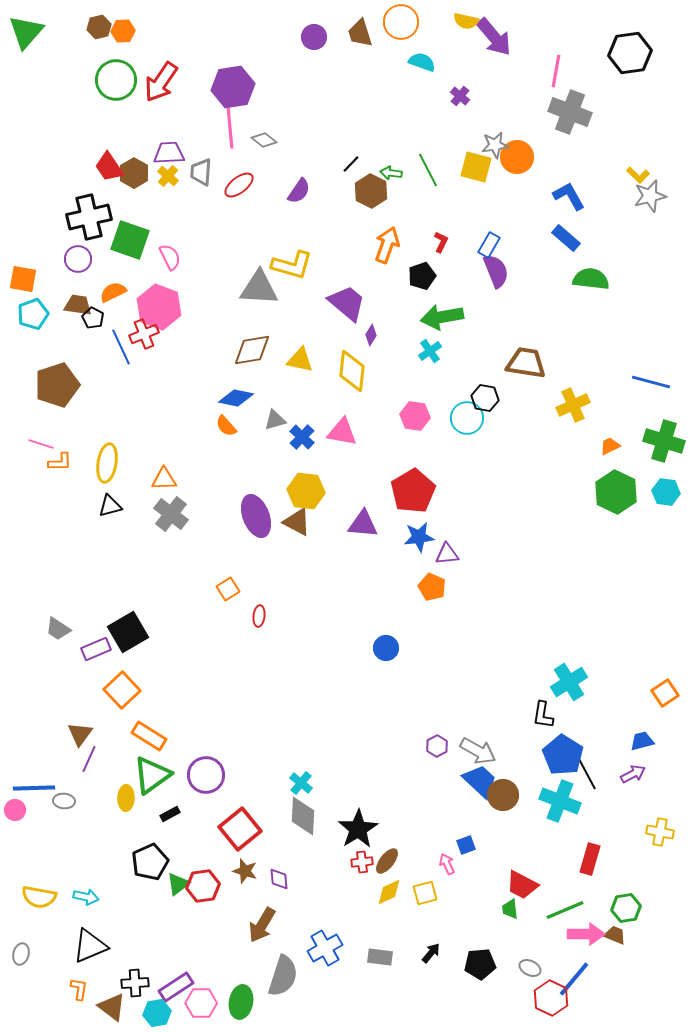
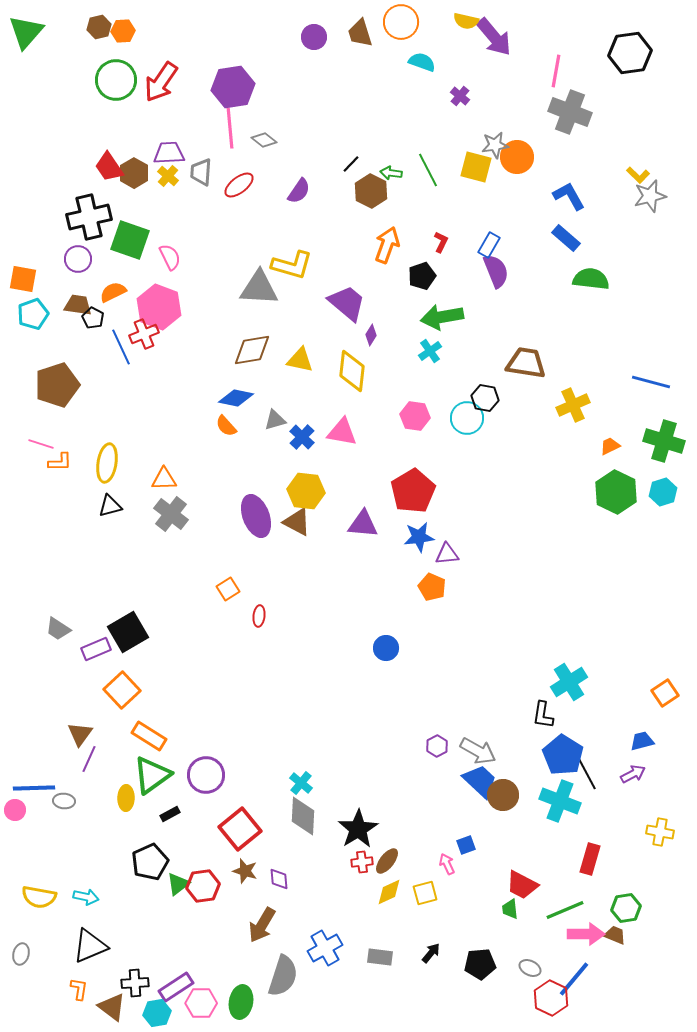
cyan hexagon at (666, 492): moved 3 px left; rotated 24 degrees counterclockwise
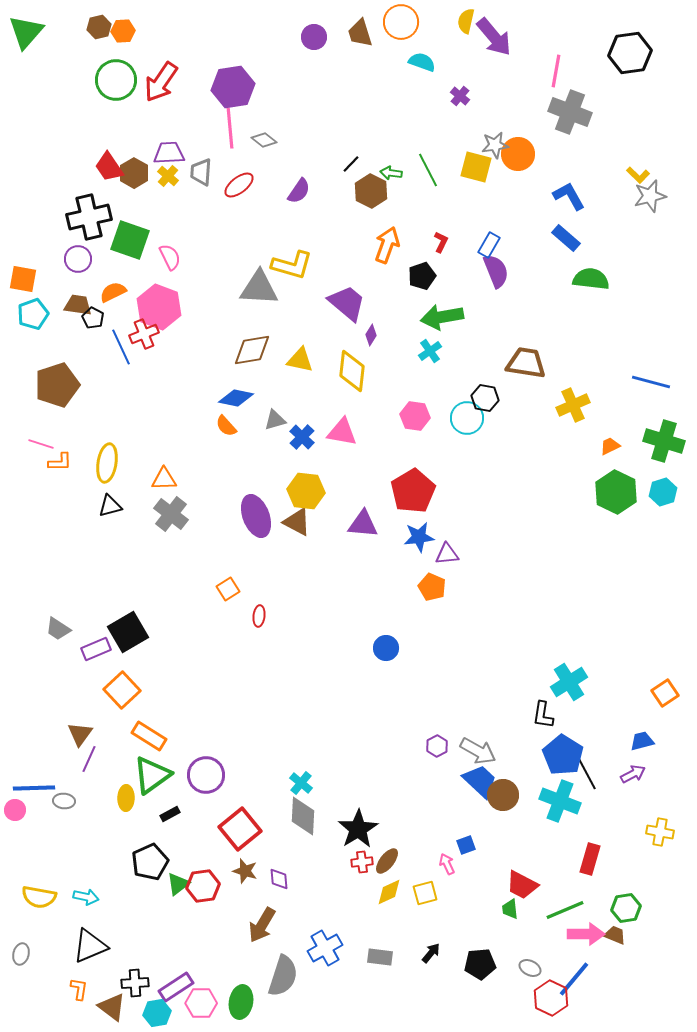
yellow semicircle at (466, 21): rotated 90 degrees clockwise
orange circle at (517, 157): moved 1 px right, 3 px up
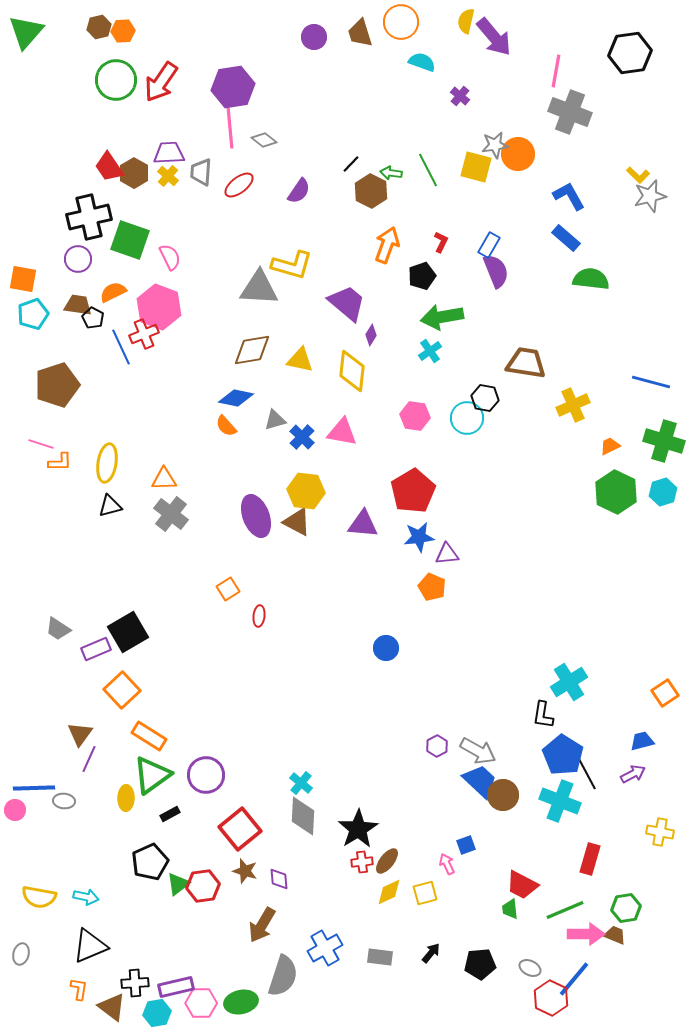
purple rectangle at (176, 987): rotated 20 degrees clockwise
green ellipse at (241, 1002): rotated 68 degrees clockwise
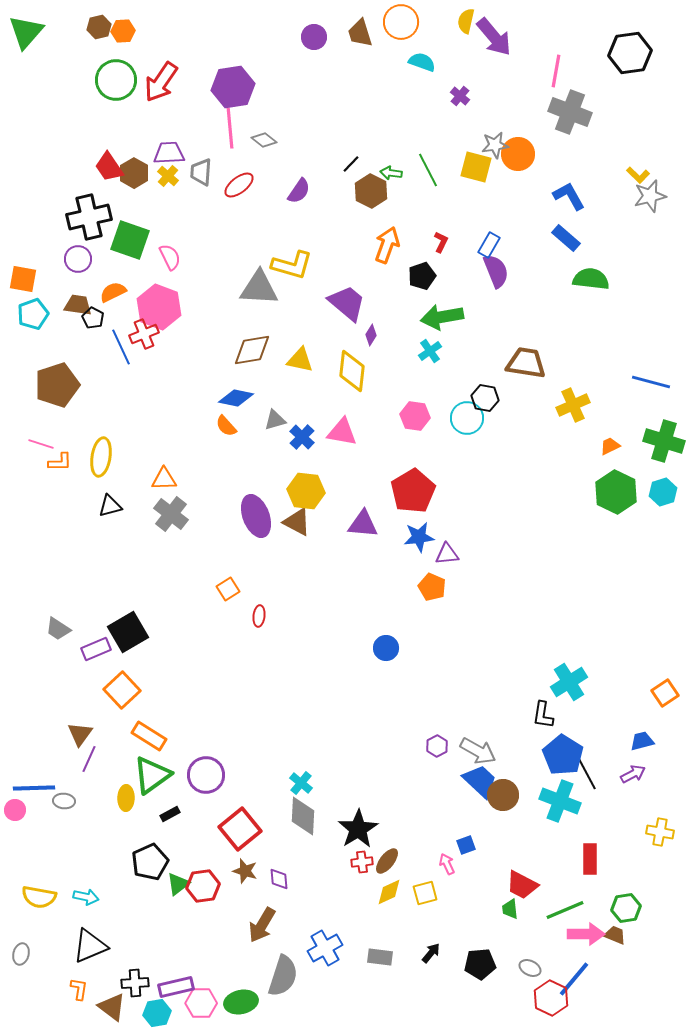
yellow ellipse at (107, 463): moved 6 px left, 6 px up
red rectangle at (590, 859): rotated 16 degrees counterclockwise
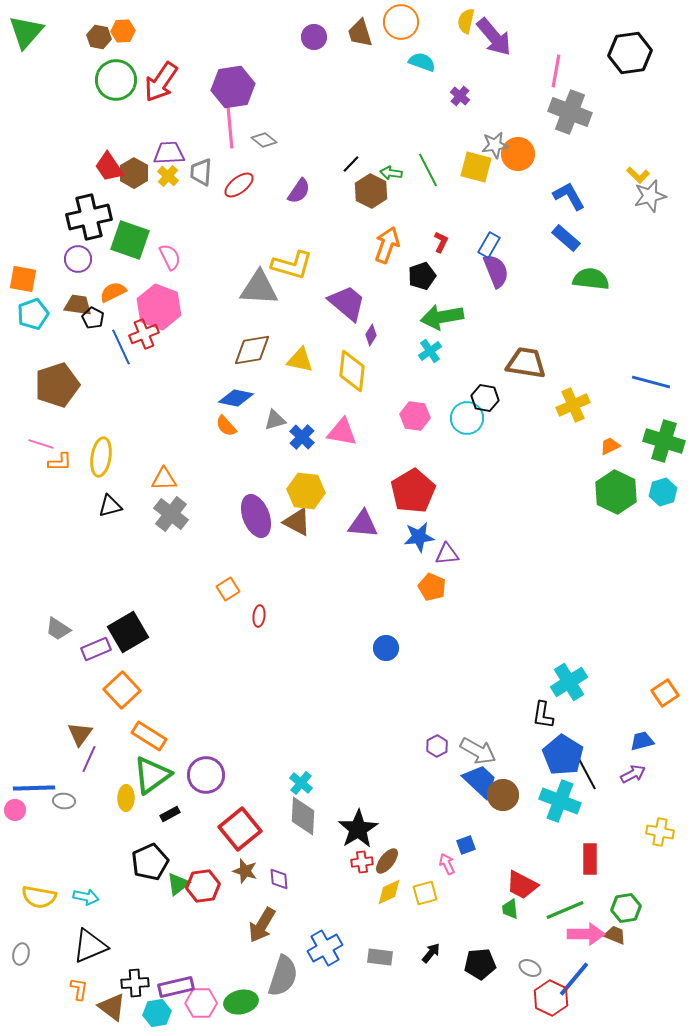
brown hexagon at (99, 27): moved 10 px down; rotated 25 degrees clockwise
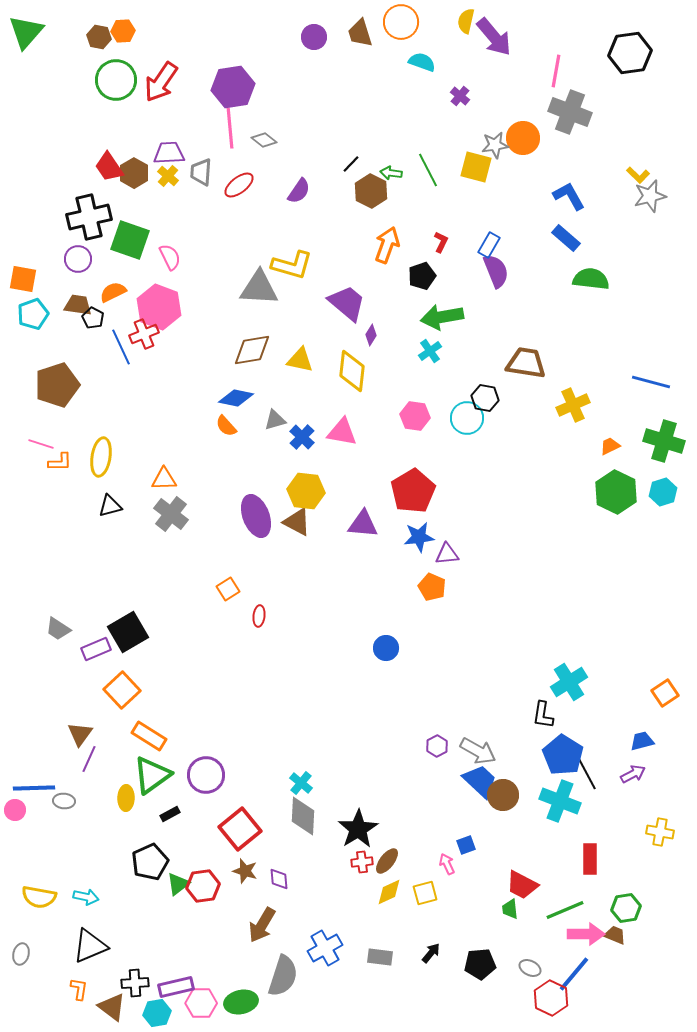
orange circle at (518, 154): moved 5 px right, 16 px up
blue line at (574, 979): moved 5 px up
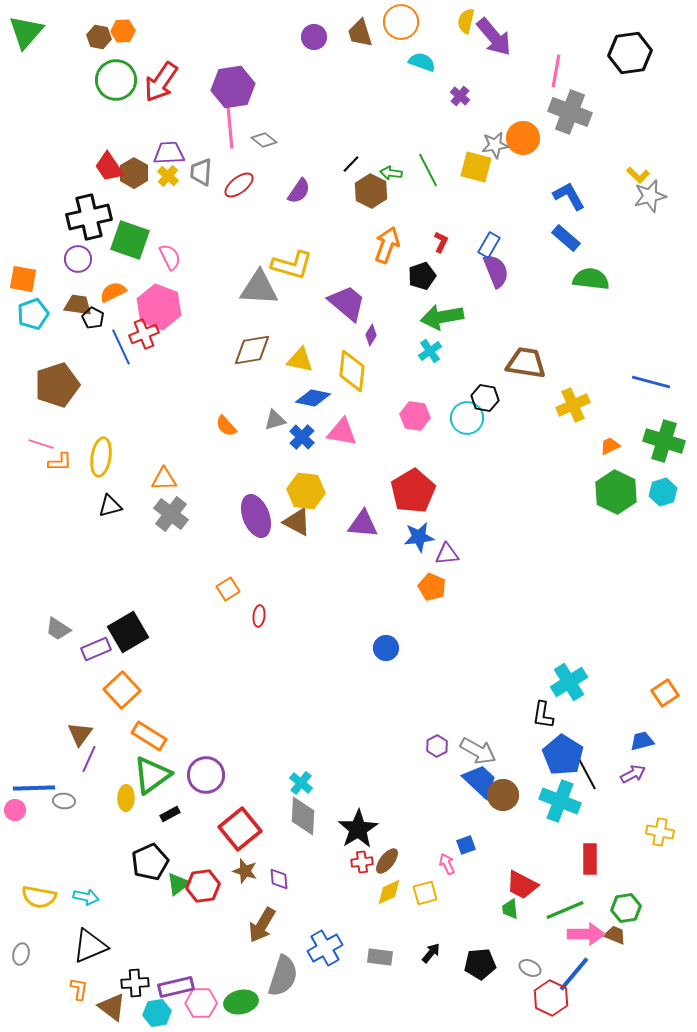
blue diamond at (236, 398): moved 77 px right
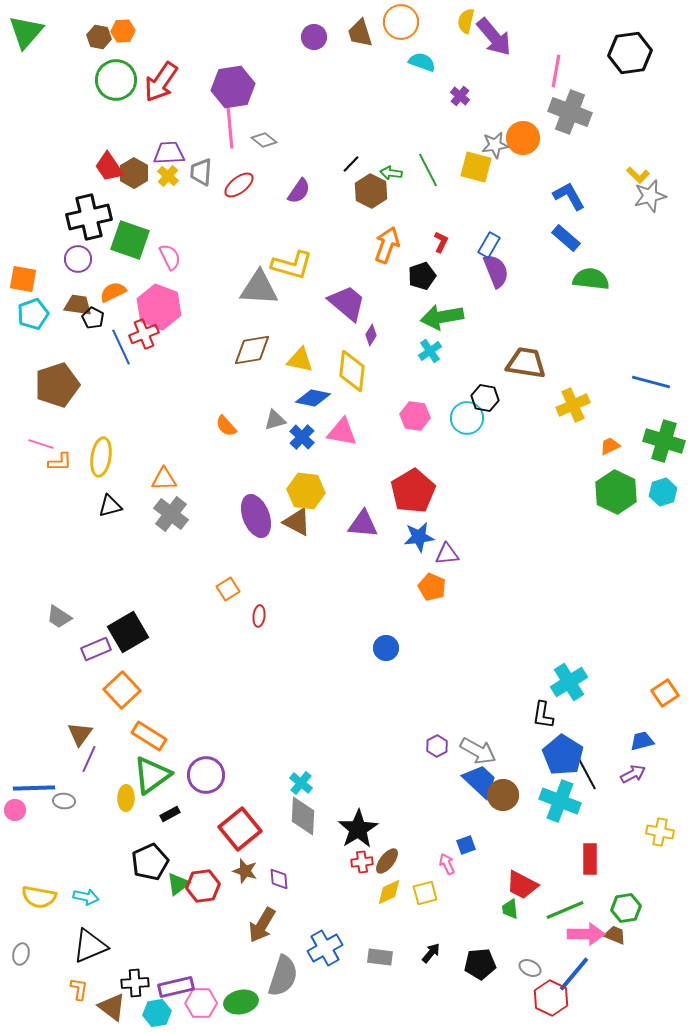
gray trapezoid at (58, 629): moved 1 px right, 12 px up
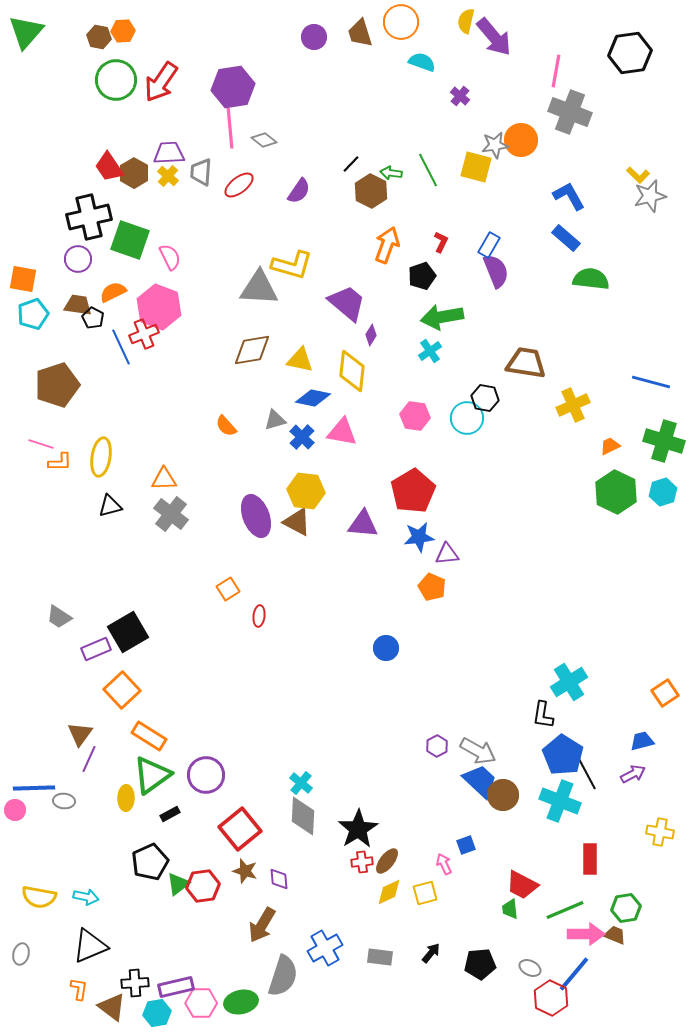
orange circle at (523, 138): moved 2 px left, 2 px down
pink arrow at (447, 864): moved 3 px left
